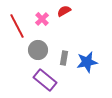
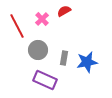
purple rectangle: rotated 15 degrees counterclockwise
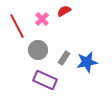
gray rectangle: rotated 24 degrees clockwise
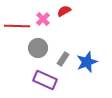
pink cross: moved 1 px right
red line: rotated 60 degrees counterclockwise
gray circle: moved 2 px up
gray rectangle: moved 1 px left, 1 px down
blue star: rotated 10 degrees counterclockwise
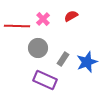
red semicircle: moved 7 px right, 5 px down
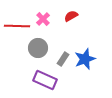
blue star: moved 2 px left, 3 px up
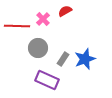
red semicircle: moved 6 px left, 5 px up
purple rectangle: moved 2 px right
